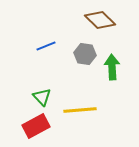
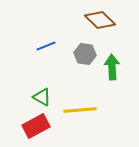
green triangle: rotated 18 degrees counterclockwise
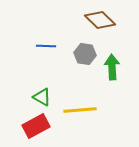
blue line: rotated 24 degrees clockwise
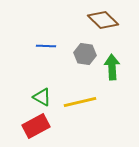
brown diamond: moved 3 px right
yellow line: moved 8 px up; rotated 8 degrees counterclockwise
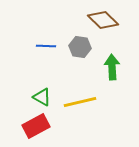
gray hexagon: moved 5 px left, 7 px up
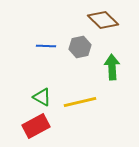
gray hexagon: rotated 20 degrees counterclockwise
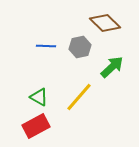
brown diamond: moved 2 px right, 3 px down
green arrow: rotated 50 degrees clockwise
green triangle: moved 3 px left
yellow line: moved 1 px left, 5 px up; rotated 36 degrees counterclockwise
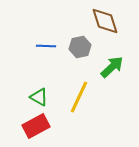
brown diamond: moved 2 px up; rotated 28 degrees clockwise
yellow line: rotated 16 degrees counterclockwise
